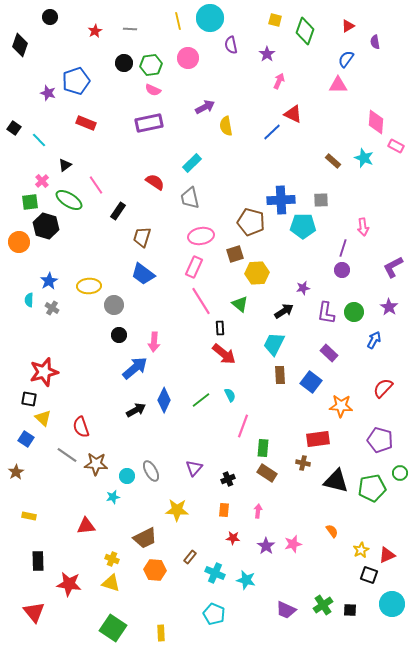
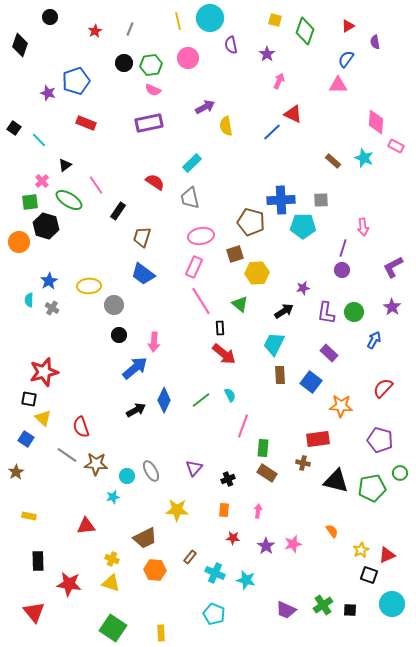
gray line at (130, 29): rotated 72 degrees counterclockwise
purple star at (389, 307): moved 3 px right
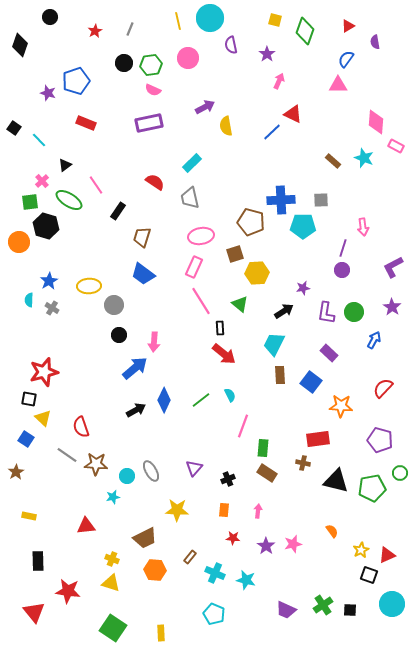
red star at (69, 584): moved 1 px left, 7 px down
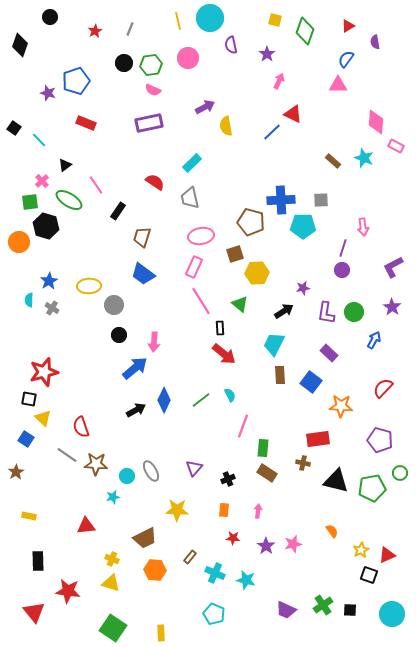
cyan circle at (392, 604): moved 10 px down
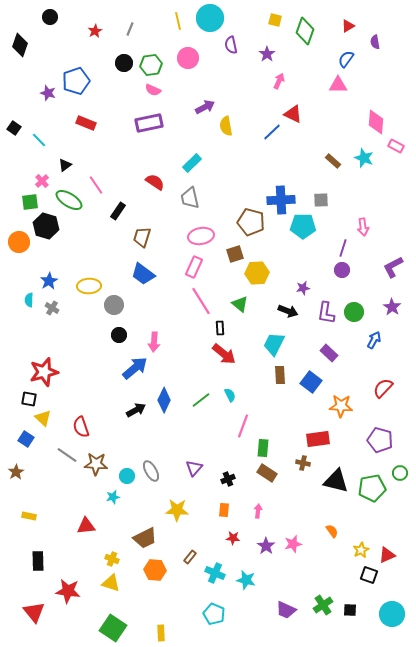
black arrow at (284, 311): moved 4 px right; rotated 54 degrees clockwise
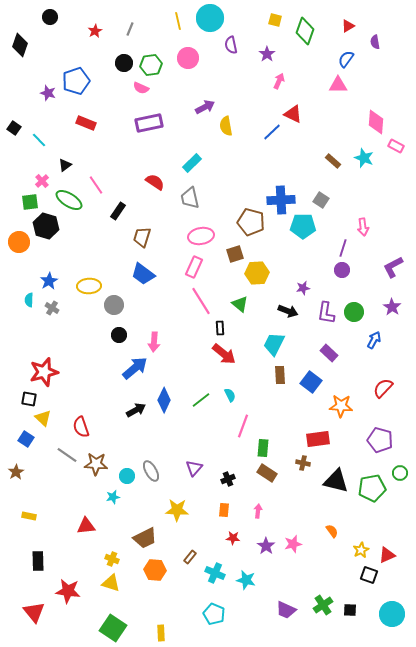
pink semicircle at (153, 90): moved 12 px left, 2 px up
gray square at (321, 200): rotated 35 degrees clockwise
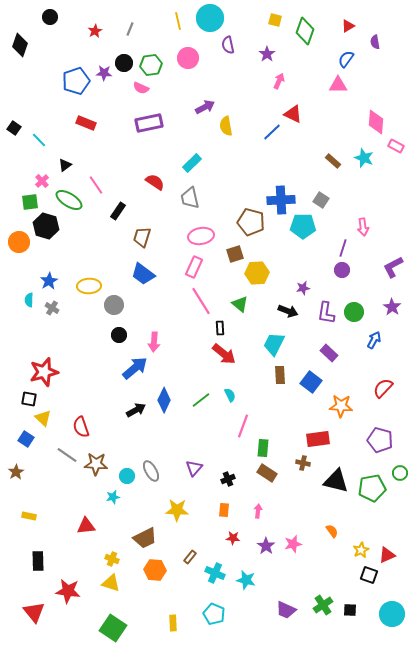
purple semicircle at (231, 45): moved 3 px left
purple star at (48, 93): moved 56 px right, 20 px up; rotated 14 degrees counterclockwise
yellow rectangle at (161, 633): moved 12 px right, 10 px up
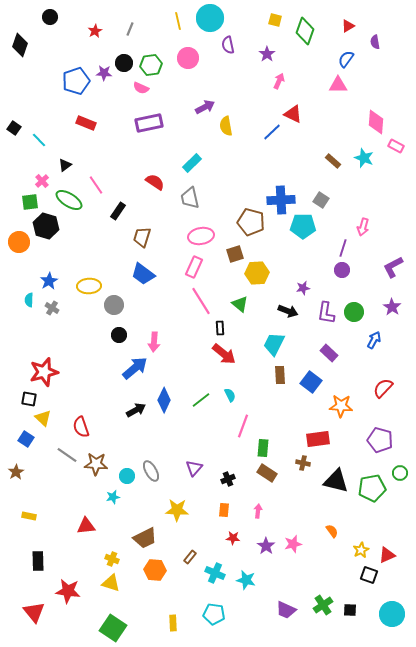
pink arrow at (363, 227): rotated 24 degrees clockwise
cyan pentagon at (214, 614): rotated 15 degrees counterclockwise
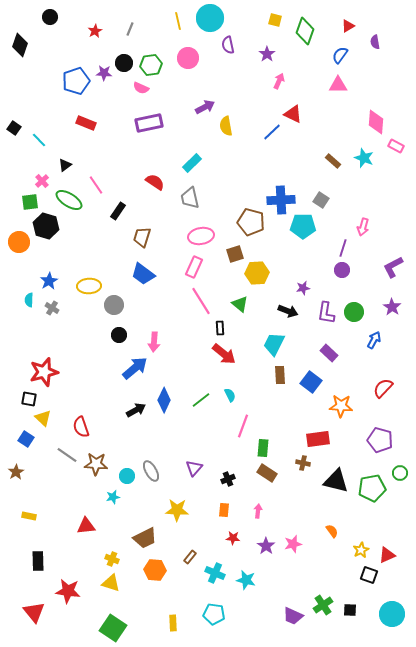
blue semicircle at (346, 59): moved 6 px left, 4 px up
purple trapezoid at (286, 610): moved 7 px right, 6 px down
